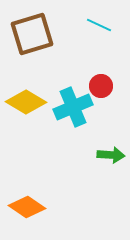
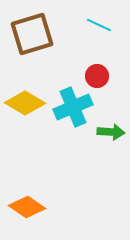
red circle: moved 4 px left, 10 px up
yellow diamond: moved 1 px left, 1 px down
green arrow: moved 23 px up
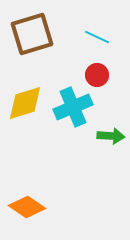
cyan line: moved 2 px left, 12 px down
red circle: moved 1 px up
yellow diamond: rotated 48 degrees counterclockwise
green arrow: moved 4 px down
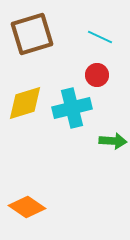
cyan line: moved 3 px right
cyan cross: moved 1 px left, 1 px down; rotated 9 degrees clockwise
green arrow: moved 2 px right, 5 px down
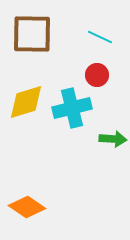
brown square: rotated 18 degrees clockwise
yellow diamond: moved 1 px right, 1 px up
green arrow: moved 2 px up
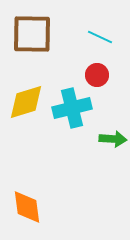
orange diamond: rotated 48 degrees clockwise
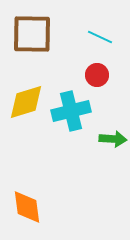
cyan cross: moved 1 px left, 3 px down
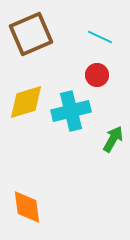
brown square: moved 1 px left; rotated 24 degrees counterclockwise
green arrow: rotated 64 degrees counterclockwise
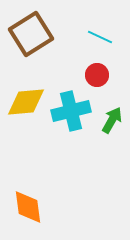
brown square: rotated 9 degrees counterclockwise
yellow diamond: rotated 12 degrees clockwise
green arrow: moved 1 px left, 19 px up
orange diamond: moved 1 px right
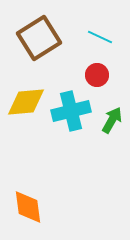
brown square: moved 8 px right, 4 px down
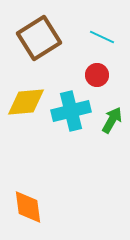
cyan line: moved 2 px right
